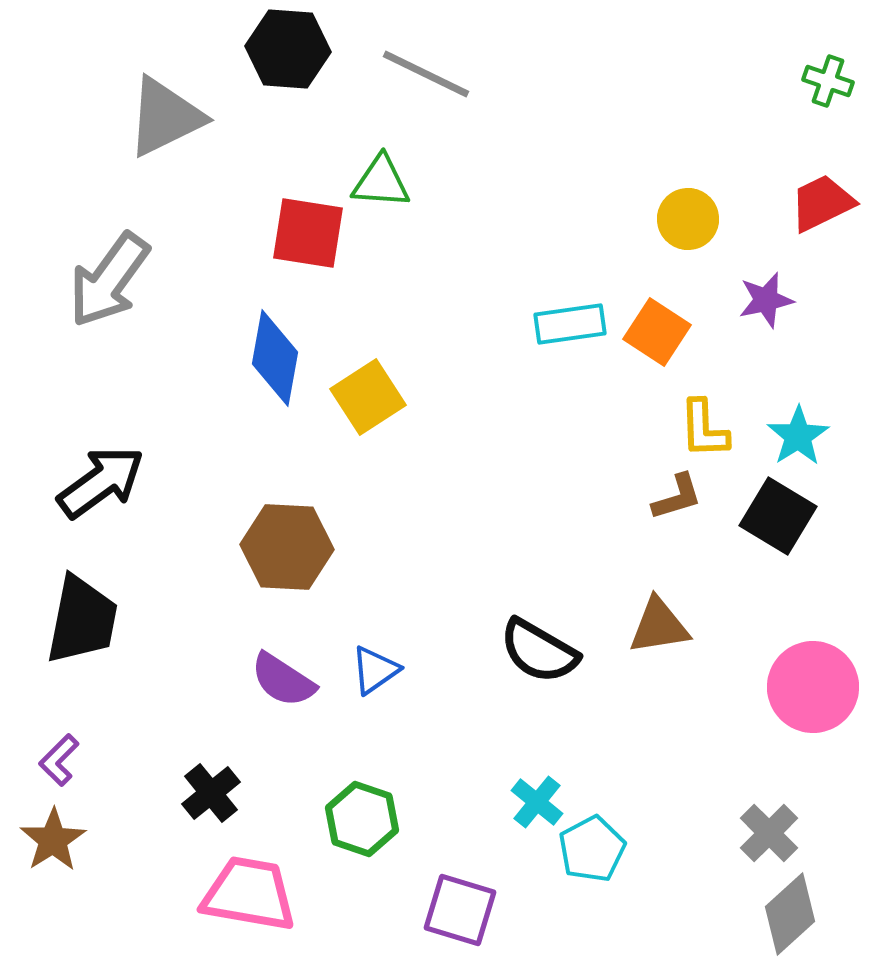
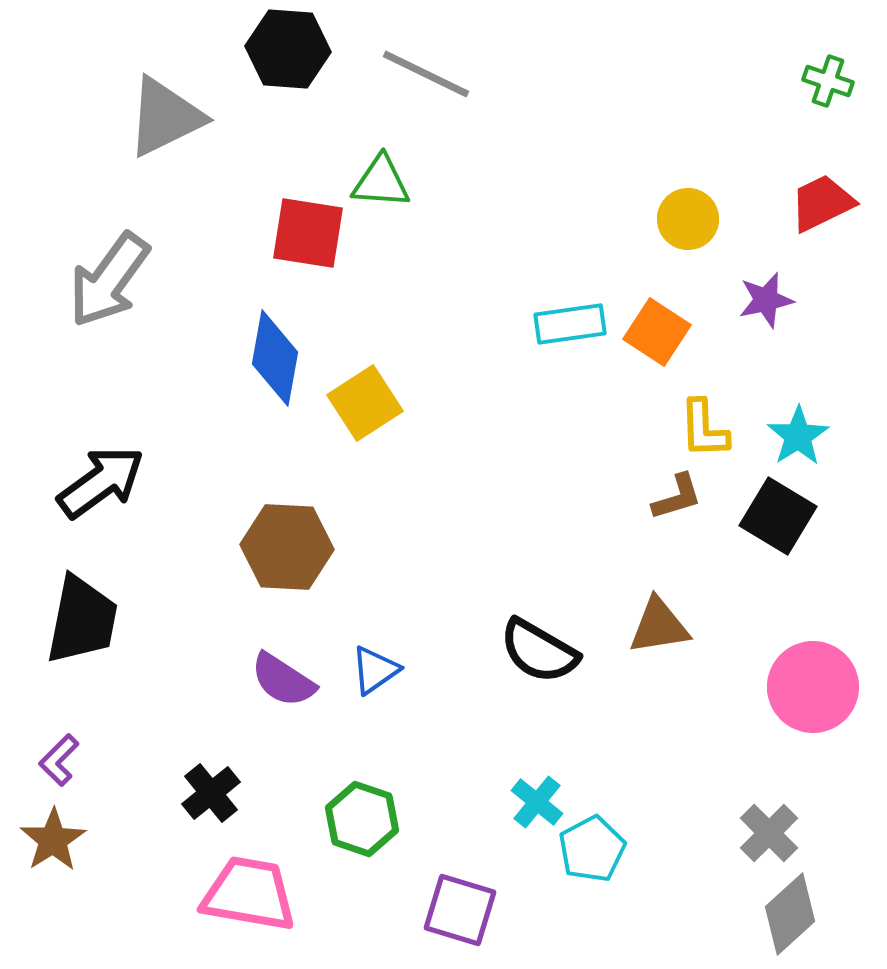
yellow square: moved 3 px left, 6 px down
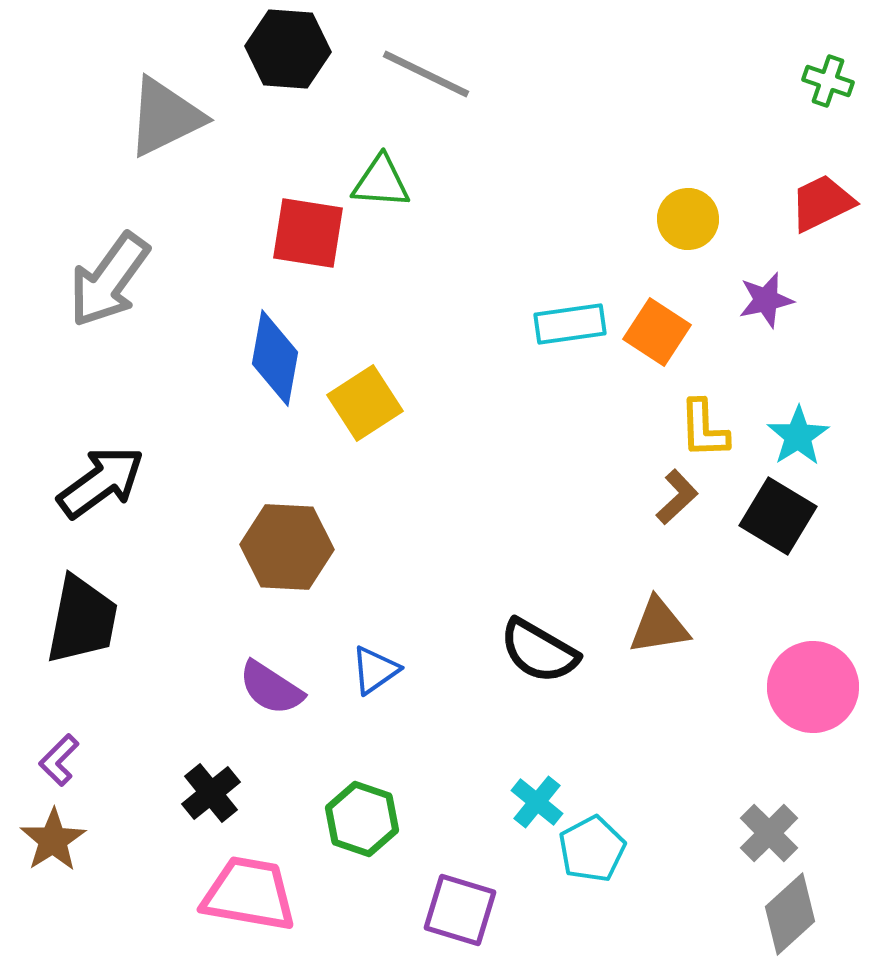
brown L-shape: rotated 26 degrees counterclockwise
purple semicircle: moved 12 px left, 8 px down
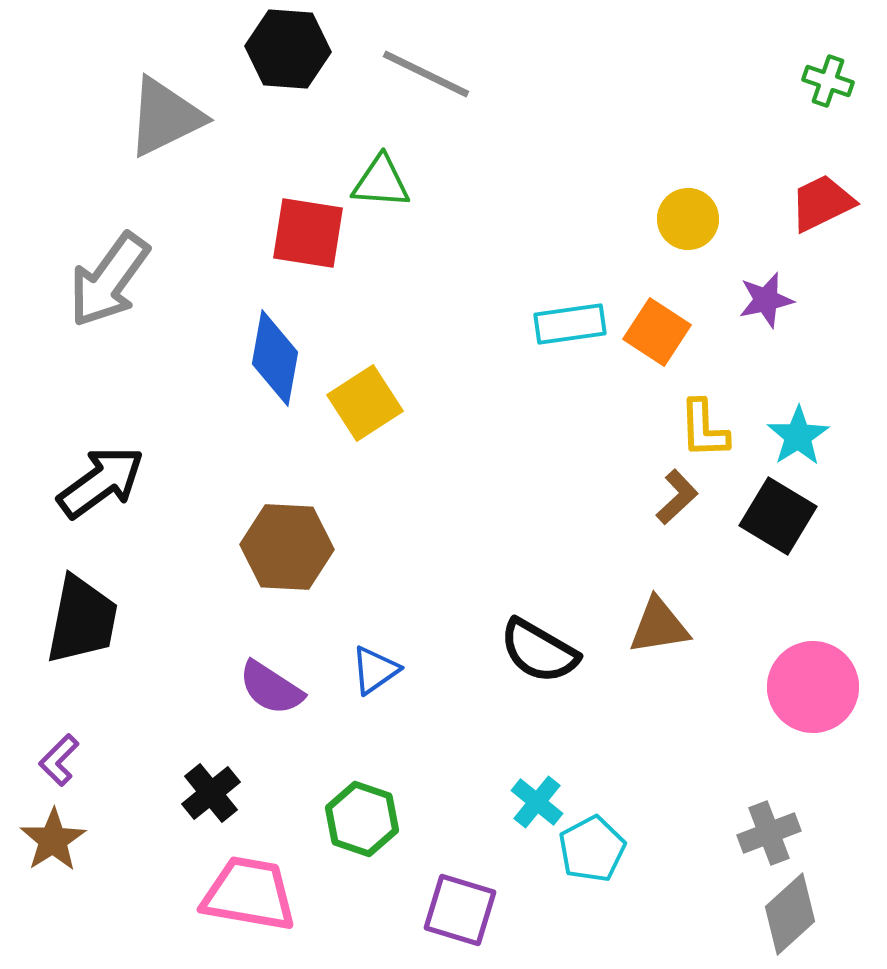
gray cross: rotated 24 degrees clockwise
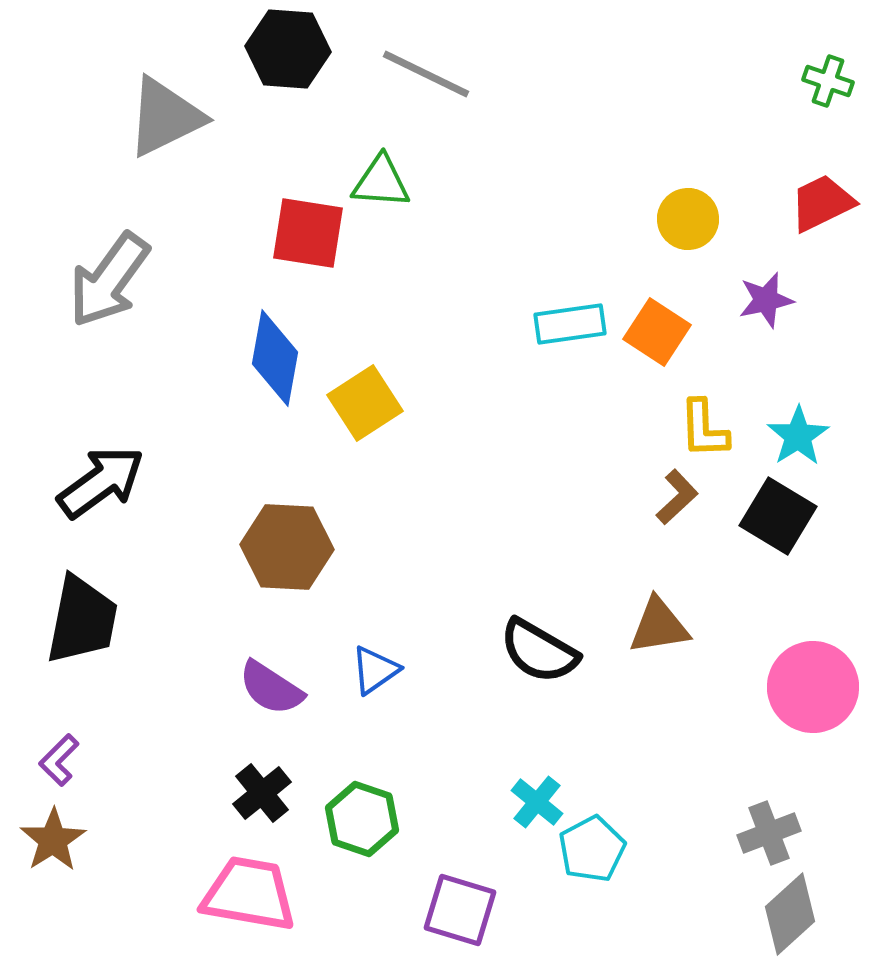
black cross: moved 51 px right
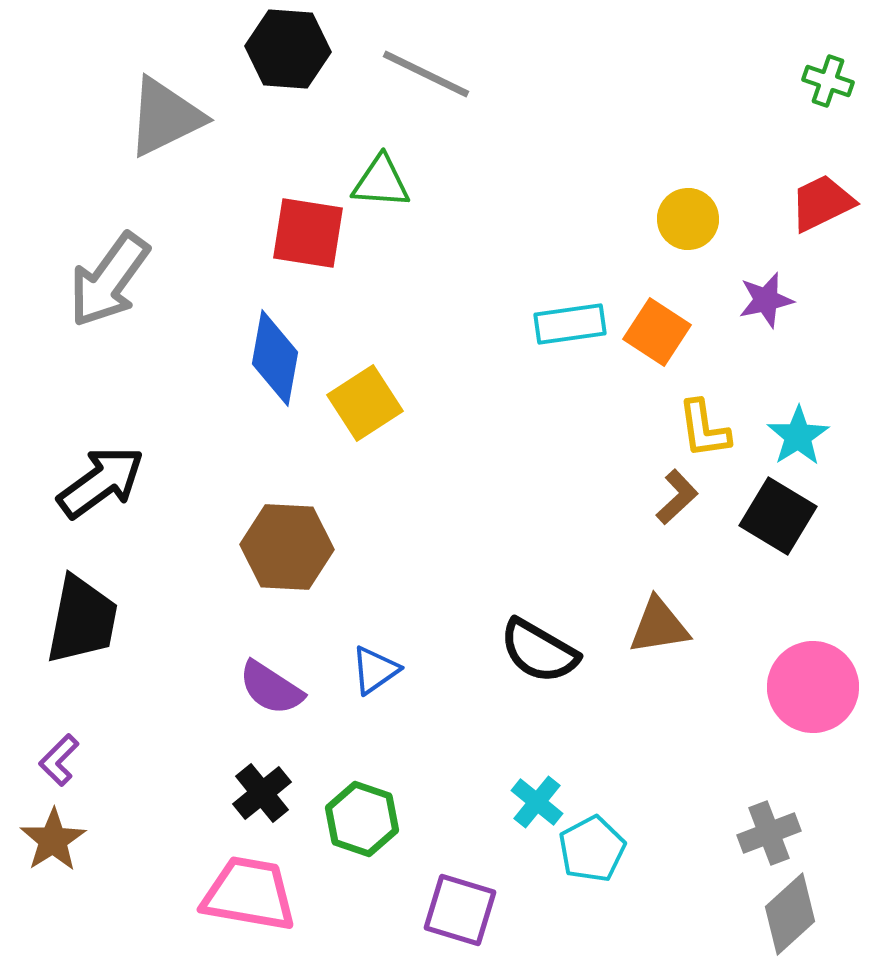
yellow L-shape: rotated 6 degrees counterclockwise
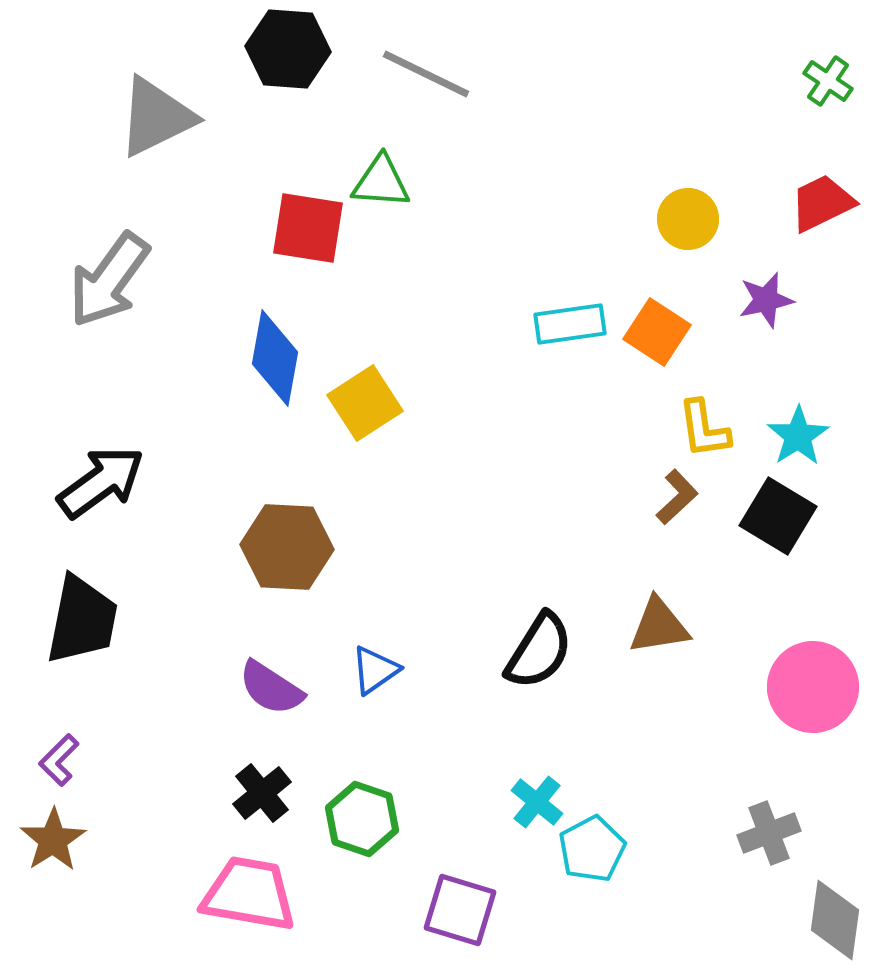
green cross: rotated 15 degrees clockwise
gray triangle: moved 9 px left
red square: moved 5 px up
black semicircle: rotated 88 degrees counterclockwise
gray diamond: moved 45 px right, 6 px down; rotated 40 degrees counterclockwise
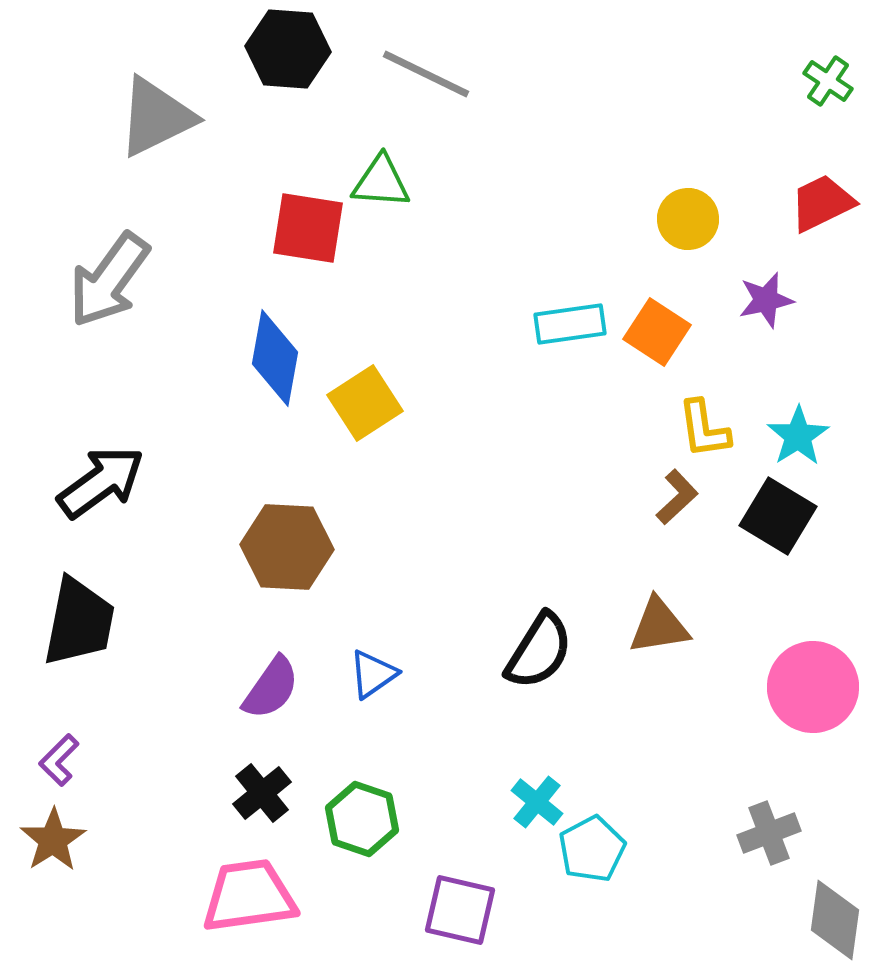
black trapezoid: moved 3 px left, 2 px down
blue triangle: moved 2 px left, 4 px down
purple semicircle: rotated 88 degrees counterclockwise
pink trapezoid: moved 2 px down; rotated 18 degrees counterclockwise
purple square: rotated 4 degrees counterclockwise
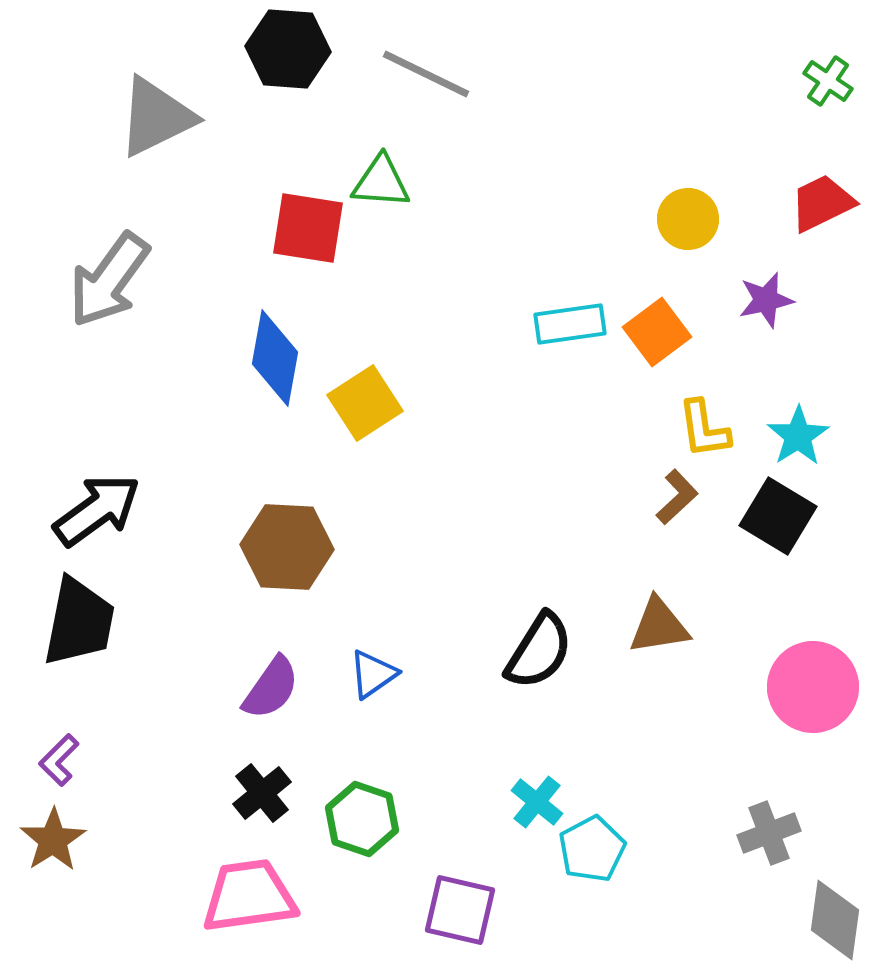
orange square: rotated 20 degrees clockwise
black arrow: moved 4 px left, 28 px down
